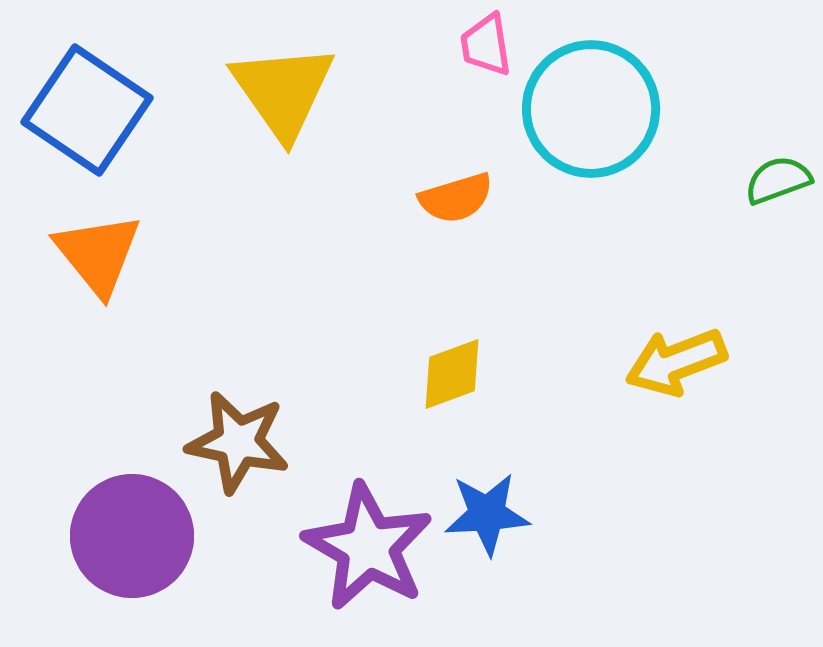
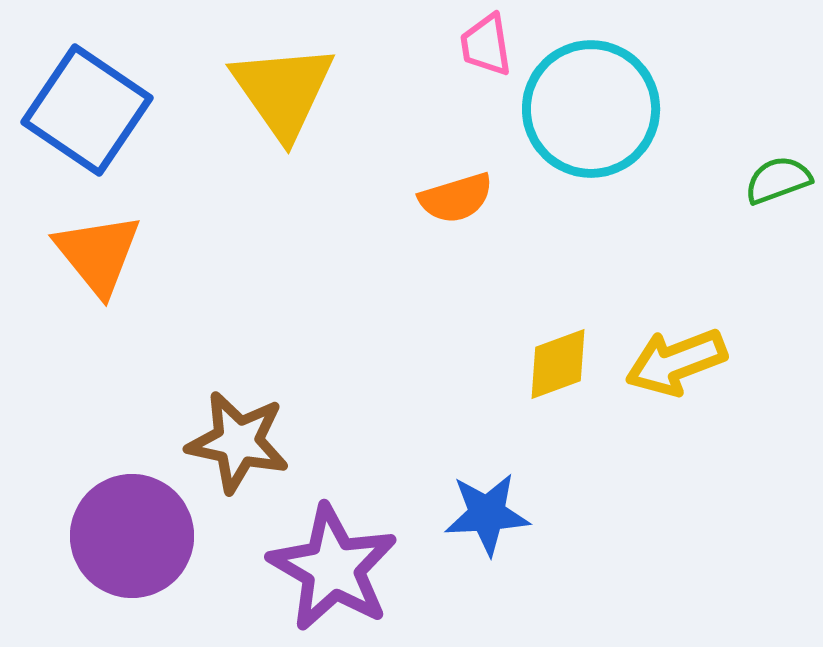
yellow diamond: moved 106 px right, 10 px up
purple star: moved 35 px left, 21 px down
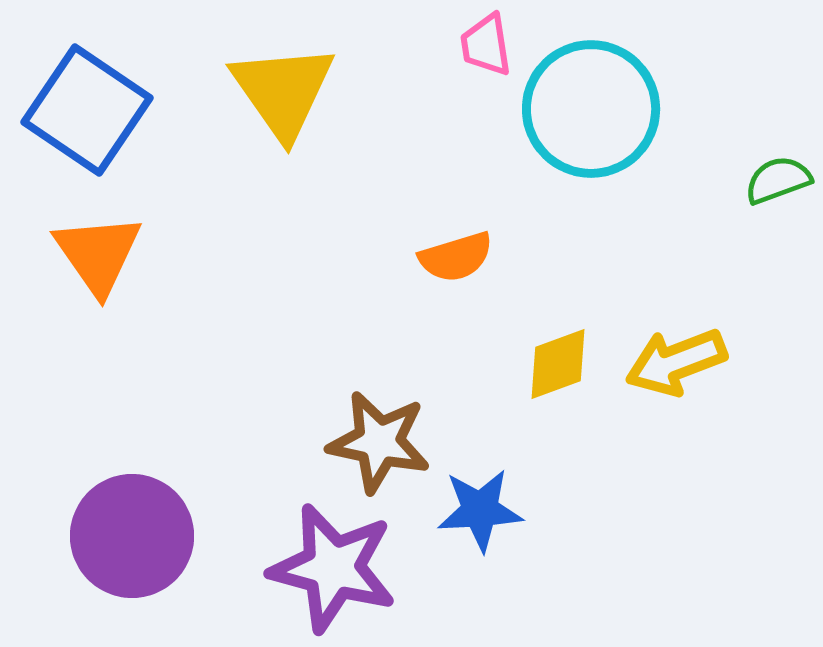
orange semicircle: moved 59 px down
orange triangle: rotated 4 degrees clockwise
brown star: moved 141 px right
blue star: moved 7 px left, 4 px up
purple star: rotated 15 degrees counterclockwise
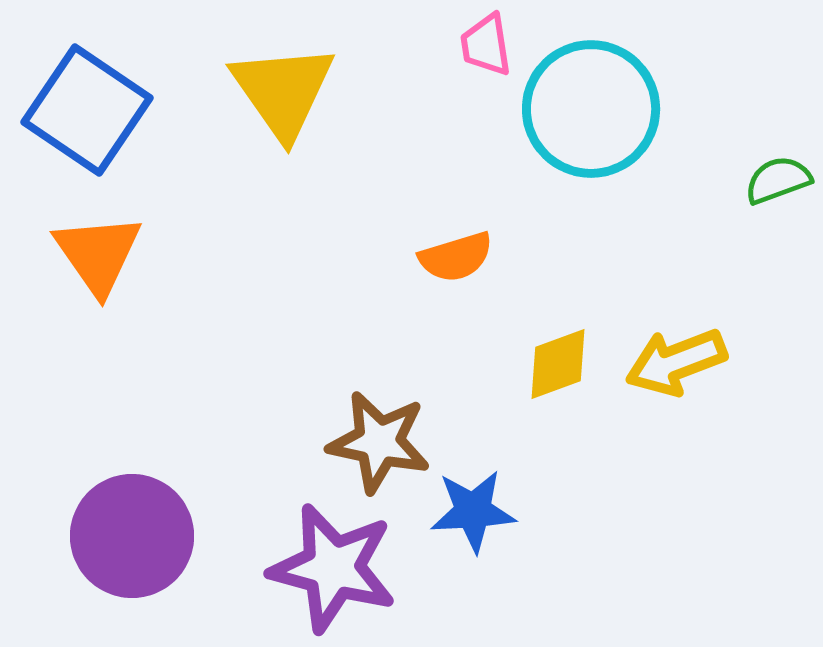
blue star: moved 7 px left, 1 px down
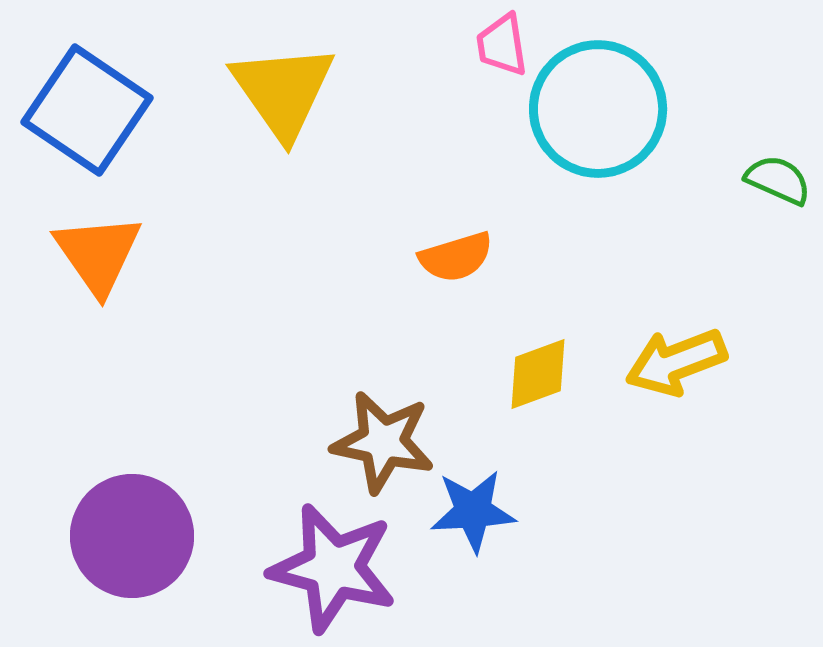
pink trapezoid: moved 16 px right
cyan circle: moved 7 px right
green semicircle: rotated 44 degrees clockwise
yellow diamond: moved 20 px left, 10 px down
brown star: moved 4 px right
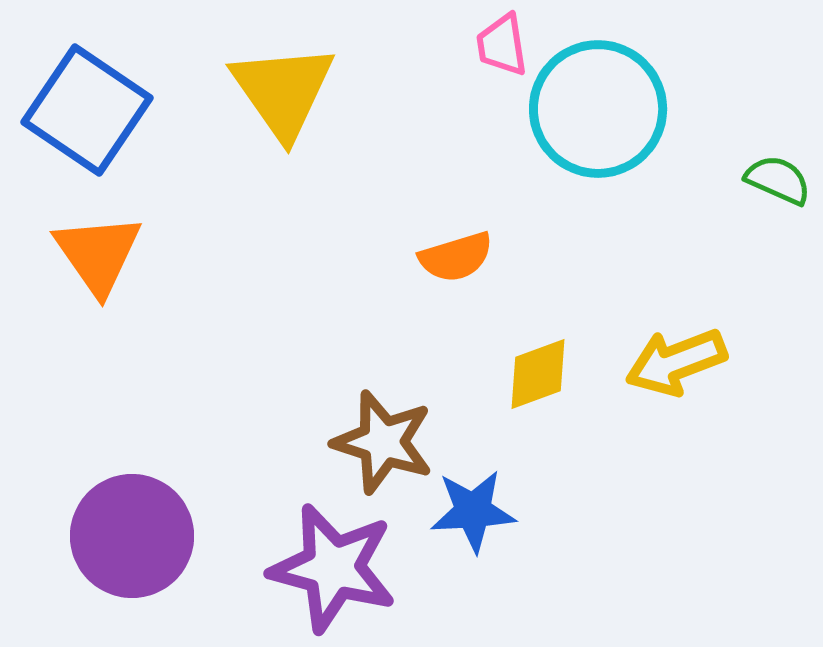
brown star: rotated 6 degrees clockwise
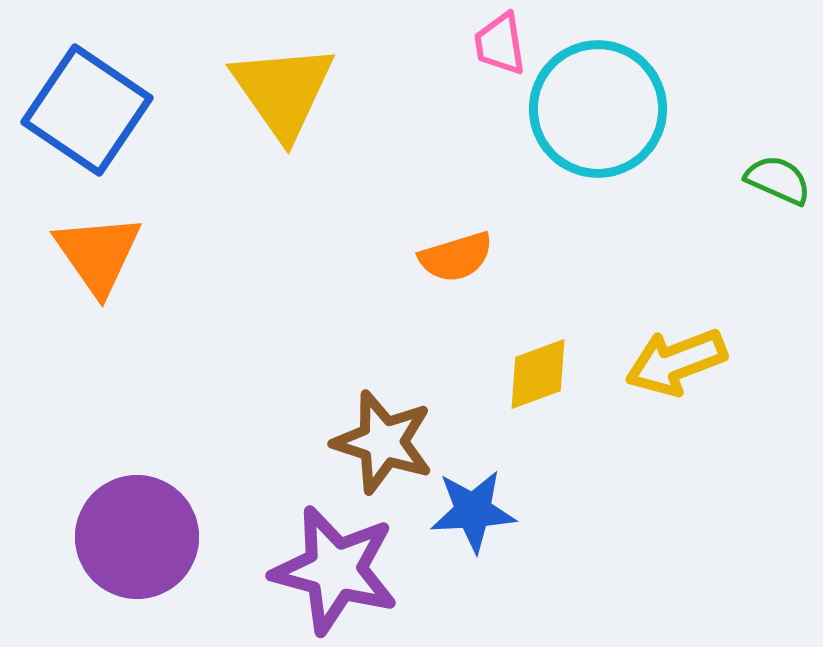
pink trapezoid: moved 2 px left, 1 px up
purple circle: moved 5 px right, 1 px down
purple star: moved 2 px right, 2 px down
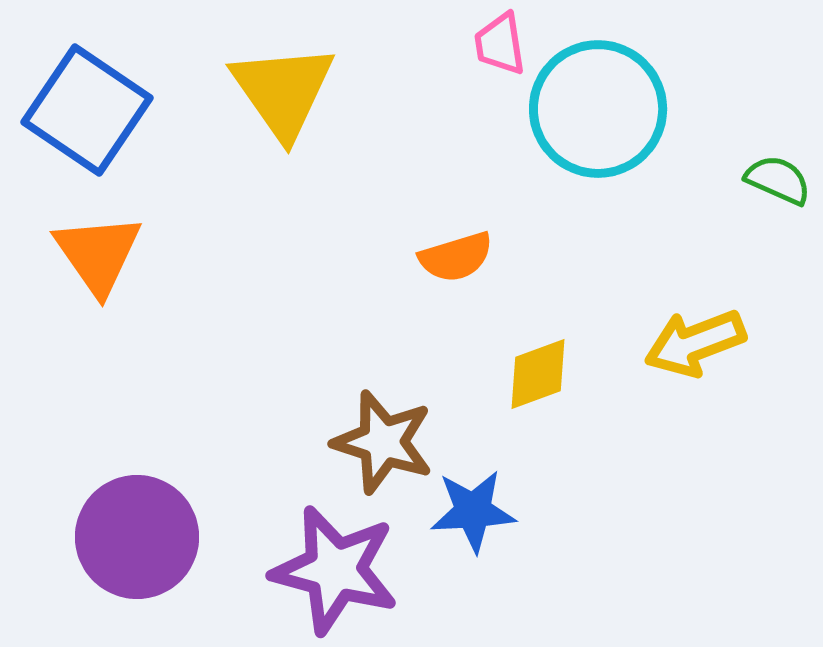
yellow arrow: moved 19 px right, 19 px up
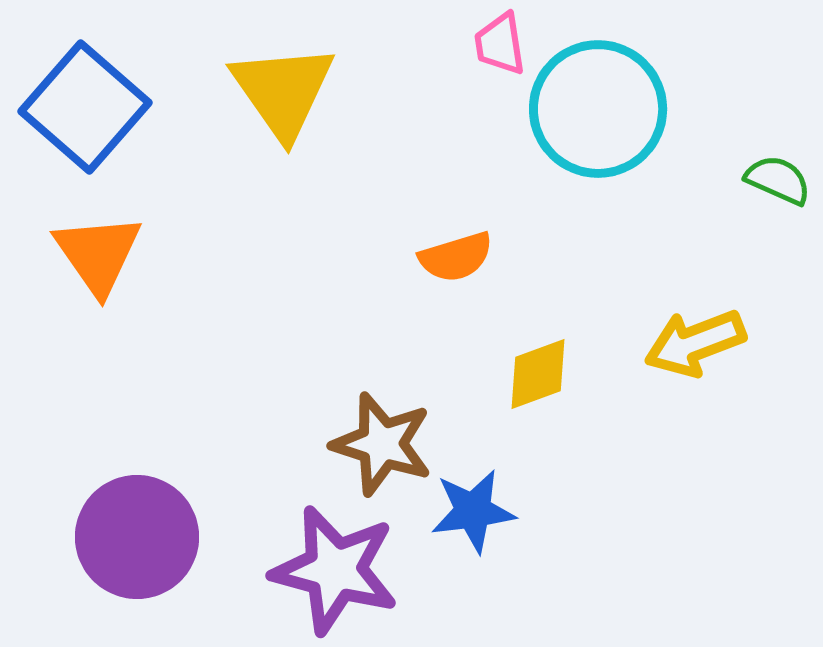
blue square: moved 2 px left, 3 px up; rotated 7 degrees clockwise
brown star: moved 1 px left, 2 px down
blue star: rotated 4 degrees counterclockwise
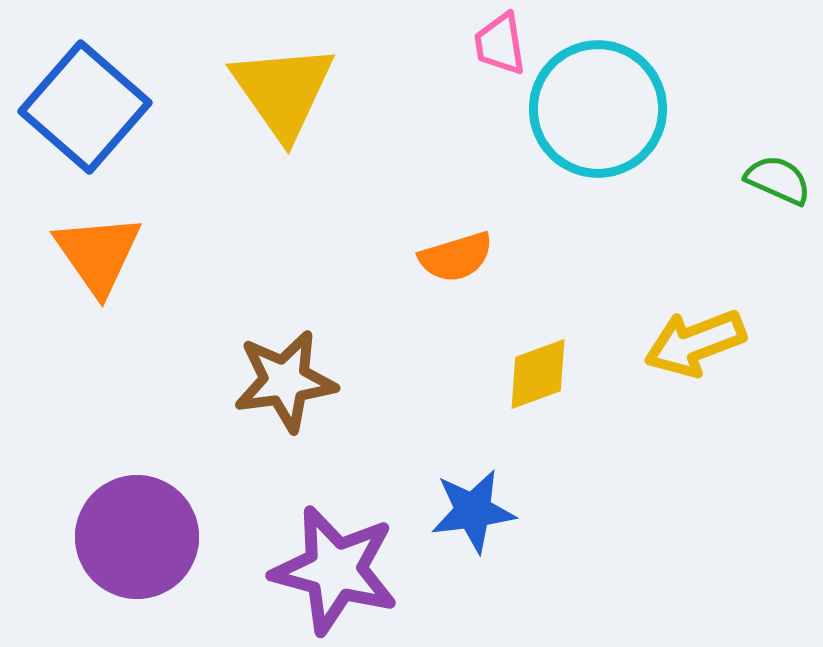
brown star: moved 97 px left, 63 px up; rotated 26 degrees counterclockwise
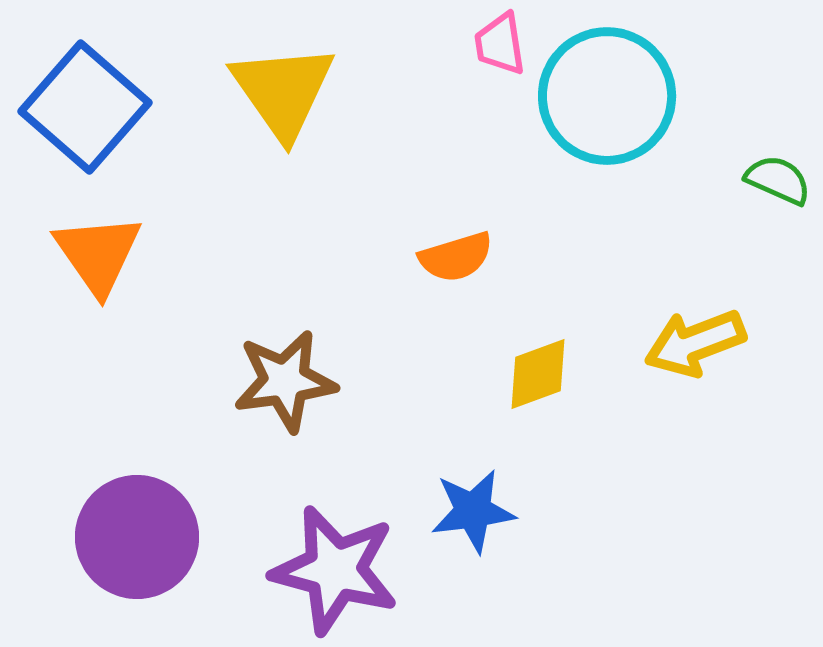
cyan circle: moved 9 px right, 13 px up
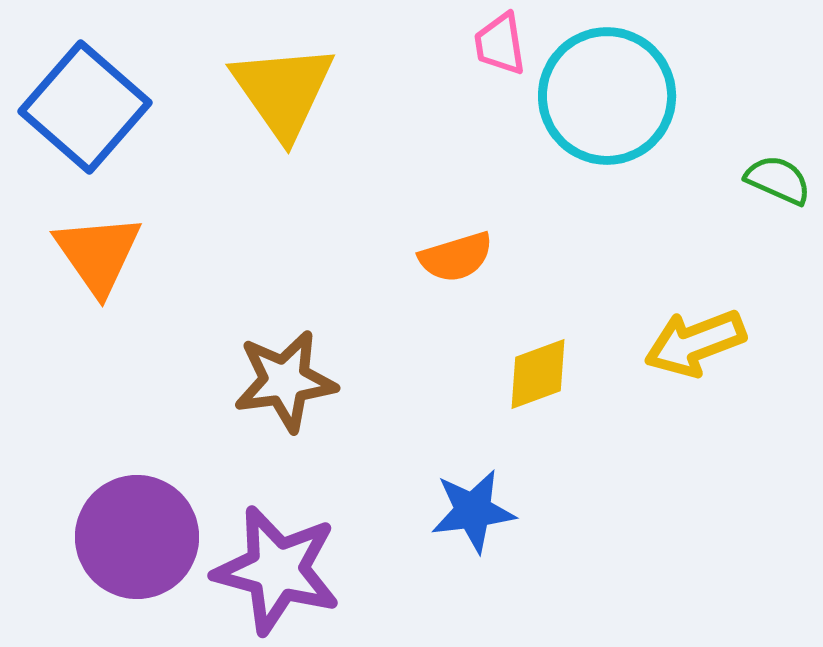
purple star: moved 58 px left
